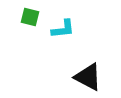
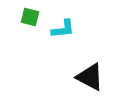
black triangle: moved 2 px right
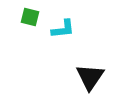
black triangle: rotated 36 degrees clockwise
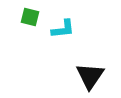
black triangle: moved 1 px up
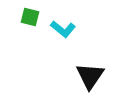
cyan L-shape: rotated 45 degrees clockwise
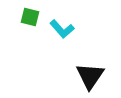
cyan L-shape: moved 1 px left; rotated 10 degrees clockwise
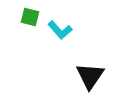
cyan L-shape: moved 2 px left, 1 px down
